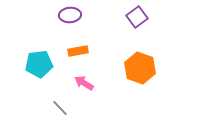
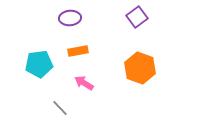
purple ellipse: moved 3 px down
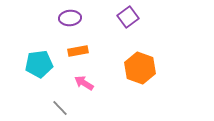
purple square: moved 9 px left
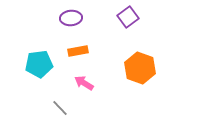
purple ellipse: moved 1 px right
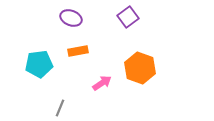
purple ellipse: rotated 25 degrees clockwise
pink arrow: moved 18 px right; rotated 114 degrees clockwise
gray line: rotated 66 degrees clockwise
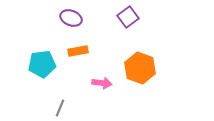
cyan pentagon: moved 3 px right
pink arrow: rotated 42 degrees clockwise
